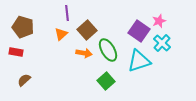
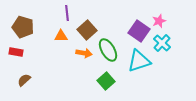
orange triangle: moved 2 px down; rotated 40 degrees clockwise
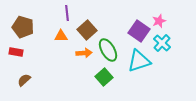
orange arrow: rotated 14 degrees counterclockwise
green square: moved 2 px left, 4 px up
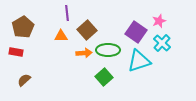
brown pentagon: rotated 25 degrees clockwise
purple square: moved 3 px left, 1 px down
green ellipse: rotated 60 degrees counterclockwise
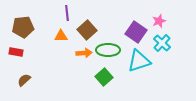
brown pentagon: rotated 25 degrees clockwise
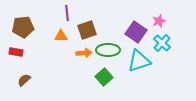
brown square: rotated 24 degrees clockwise
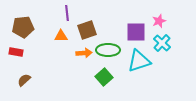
purple square: rotated 35 degrees counterclockwise
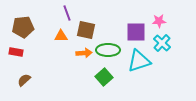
purple line: rotated 14 degrees counterclockwise
pink star: rotated 16 degrees clockwise
brown square: moved 1 px left; rotated 30 degrees clockwise
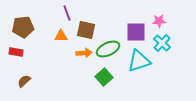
green ellipse: moved 1 px up; rotated 25 degrees counterclockwise
brown semicircle: moved 1 px down
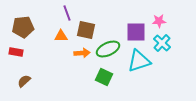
orange arrow: moved 2 px left
green square: rotated 24 degrees counterclockwise
